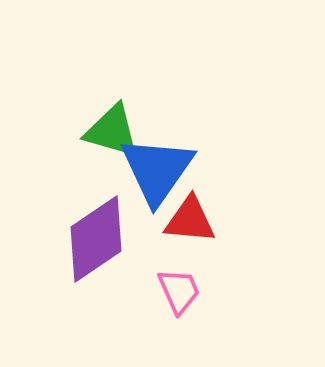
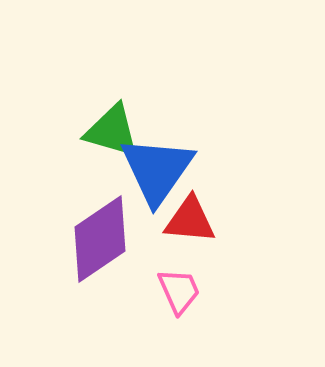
purple diamond: moved 4 px right
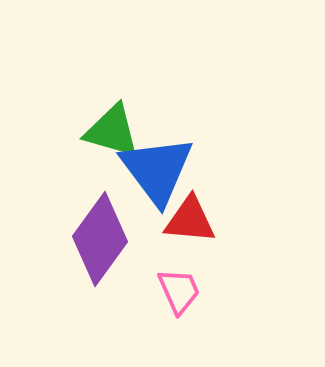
blue triangle: rotated 12 degrees counterclockwise
purple diamond: rotated 20 degrees counterclockwise
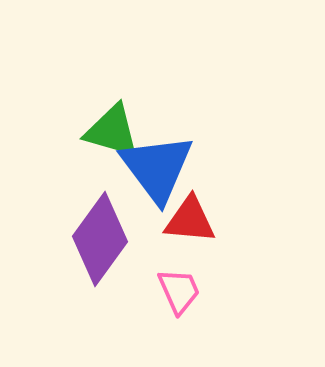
blue triangle: moved 2 px up
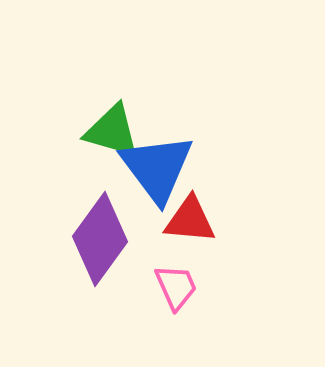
pink trapezoid: moved 3 px left, 4 px up
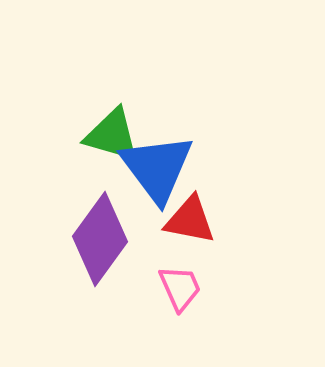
green triangle: moved 4 px down
red triangle: rotated 6 degrees clockwise
pink trapezoid: moved 4 px right, 1 px down
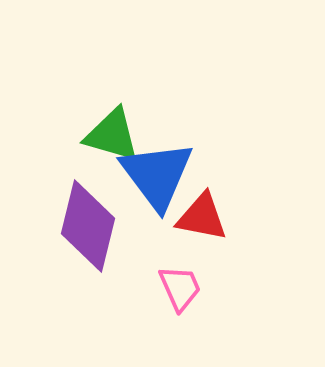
blue triangle: moved 7 px down
red triangle: moved 12 px right, 3 px up
purple diamond: moved 12 px left, 13 px up; rotated 22 degrees counterclockwise
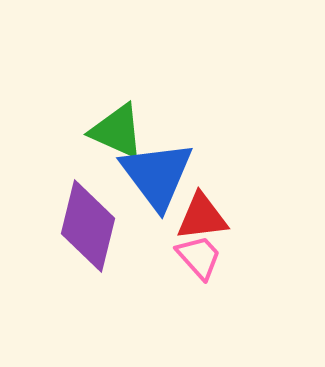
green triangle: moved 5 px right, 4 px up; rotated 8 degrees clockwise
red triangle: rotated 18 degrees counterclockwise
pink trapezoid: moved 19 px right, 31 px up; rotated 18 degrees counterclockwise
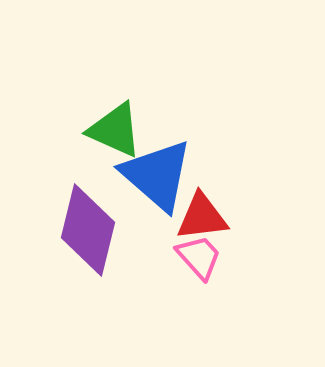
green triangle: moved 2 px left, 1 px up
blue triangle: rotated 12 degrees counterclockwise
purple diamond: moved 4 px down
